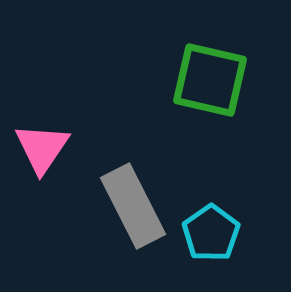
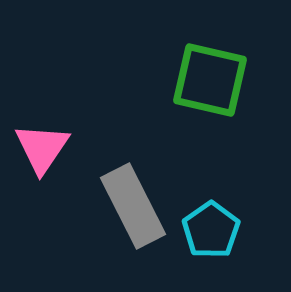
cyan pentagon: moved 3 px up
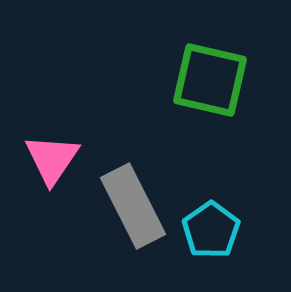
pink triangle: moved 10 px right, 11 px down
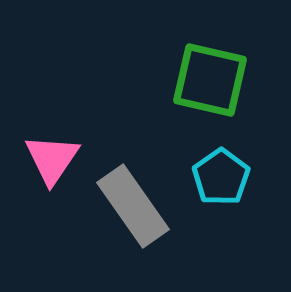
gray rectangle: rotated 8 degrees counterclockwise
cyan pentagon: moved 10 px right, 53 px up
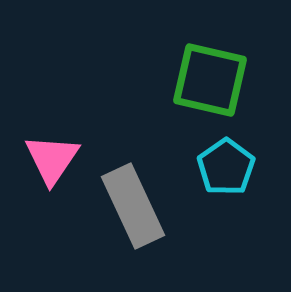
cyan pentagon: moved 5 px right, 10 px up
gray rectangle: rotated 10 degrees clockwise
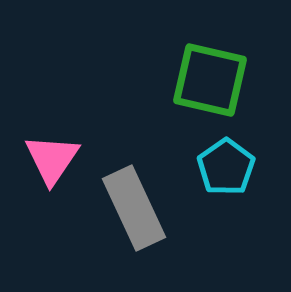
gray rectangle: moved 1 px right, 2 px down
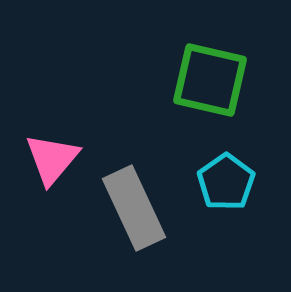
pink triangle: rotated 6 degrees clockwise
cyan pentagon: moved 15 px down
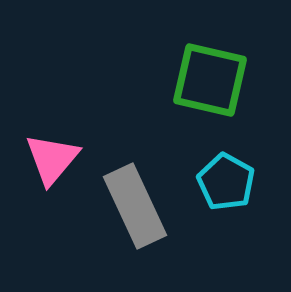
cyan pentagon: rotated 8 degrees counterclockwise
gray rectangle: moved 1 px right, 2 px up
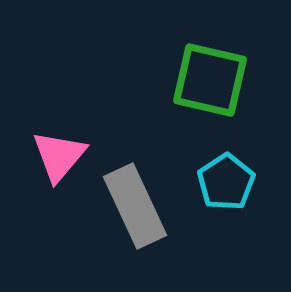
pink triangle: moved 7 px right, 3 px up
cyan pentagon: rotated 10 degrees clockwise
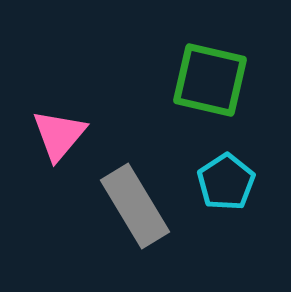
pink triangle: moved 21 px up
gray rectangle: rotated 6 degrees counterclockwise
